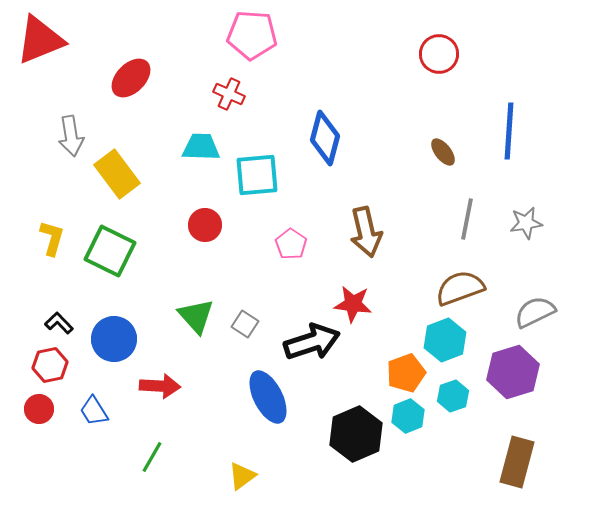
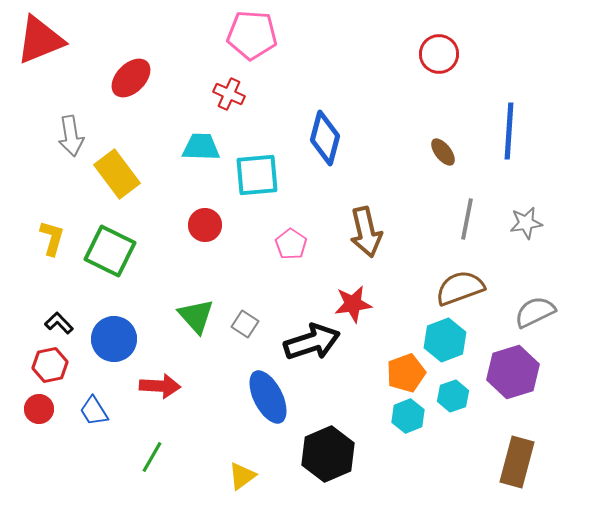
red star at (353, 304): rotated 15 degrees counterclockwise
black hexagon at (356, 434): moved 28 px left, 20 px down
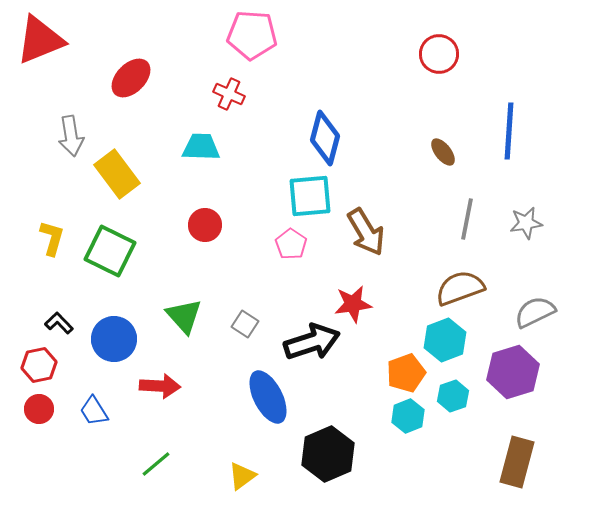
cyan square at (257, 175): moved 53 px right, 21 px down
brown arrow at (366, 232): rotated 18 degrees counterclockwise
green triangle at (196, 316): moved 12 px left
red hexagon at (50, 365): moved 11 px left
green line at (152, 457): moved 4 px right, 7 px down; rotated 20 degrees clockwise
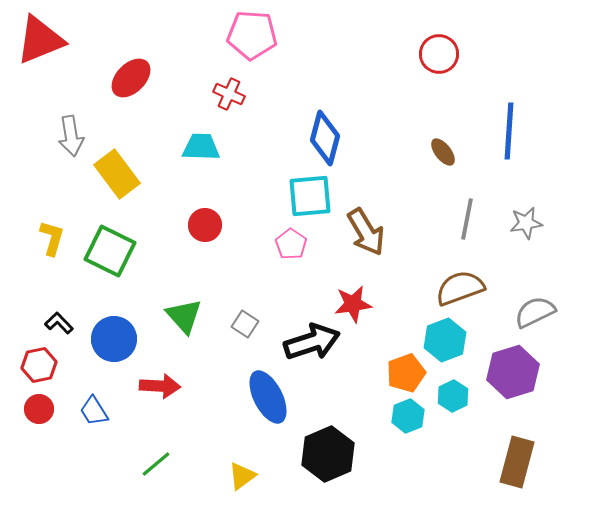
cyan hexagon at (453, 396): rotated 8 degrees counterclockwise
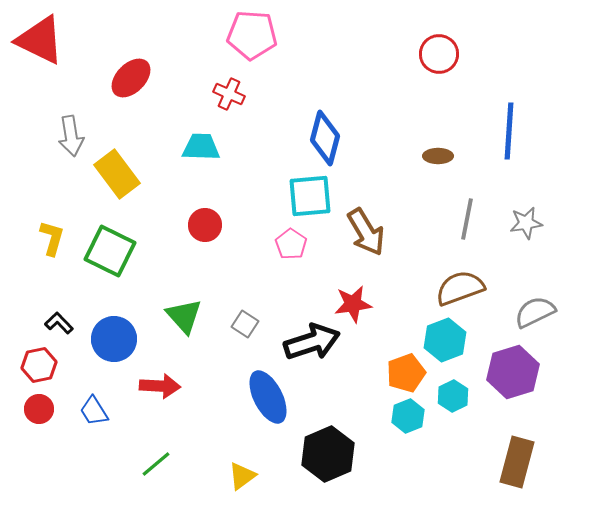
red triangle at (40, 40): rotated 48 degrees clockwise
brown ellipse at (443, 152): moved 5 px left, 4 px down; rotated 52 degrees counterclockwise
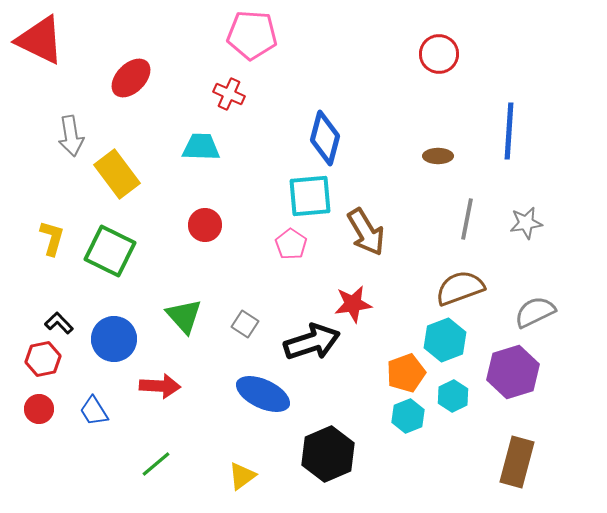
red hexagon at (39, 365): moved 4 px right, 6 px up
blue ellipse at (268, 397): moved 5 px left, 3 px up; rotated 38 degrees counterclockwise
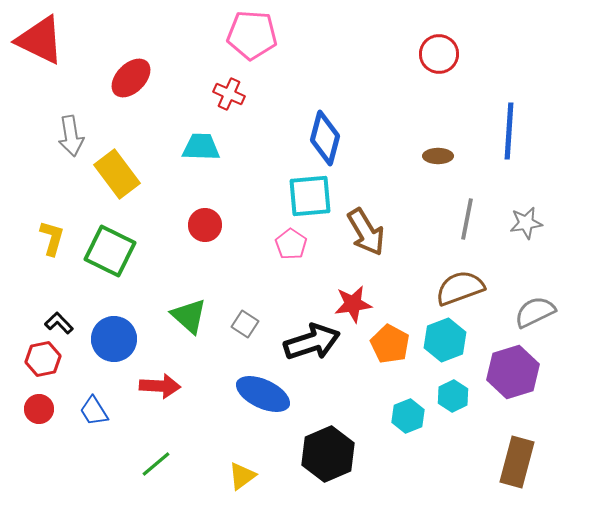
green triangle at (184, 316): moved 5 px right; rotated 6 degrees counterclockwise
orange pentagon at (406, 373): moved 16 px left, 29 px up; rotated 24 degrees counterclockwise
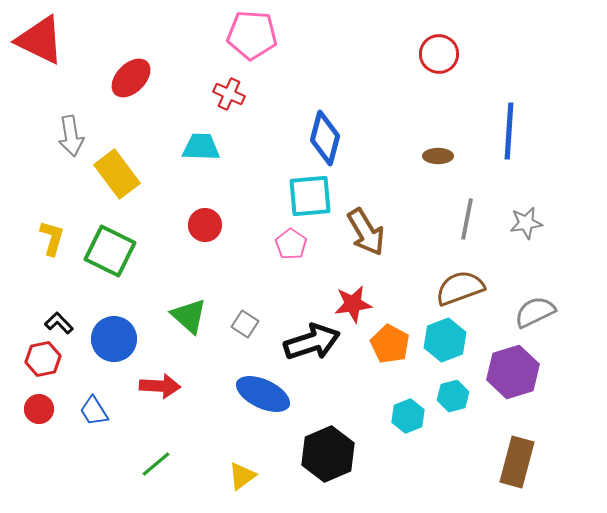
cyan hexagon at (453, 396): rotated 12 degrees clockwise
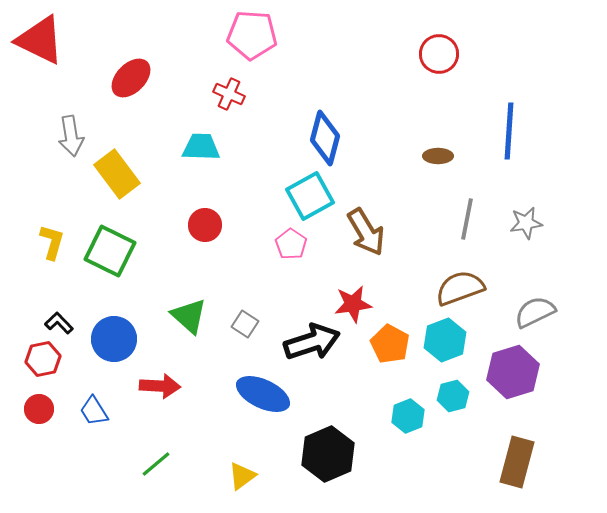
cyan square at (310, 196): rotated 24 degrees counterclockwise
yellow L-shape at (52, 238): moved 4 px down
